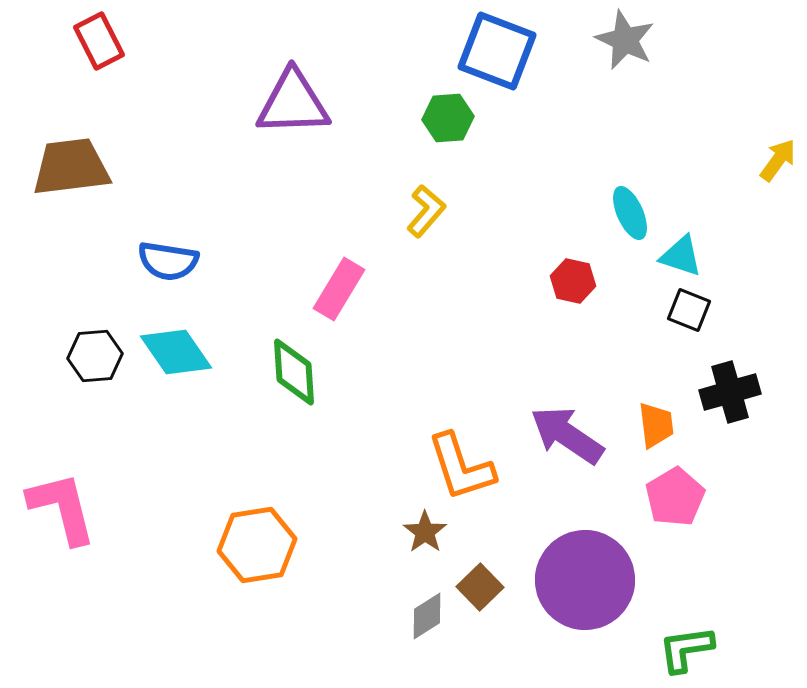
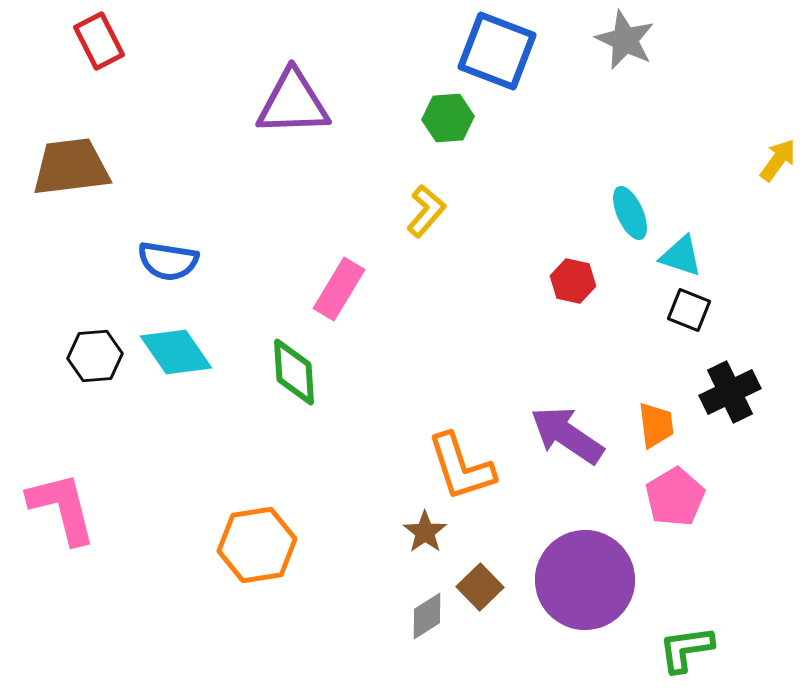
black cross: rotated 10 degrees counterclockwise
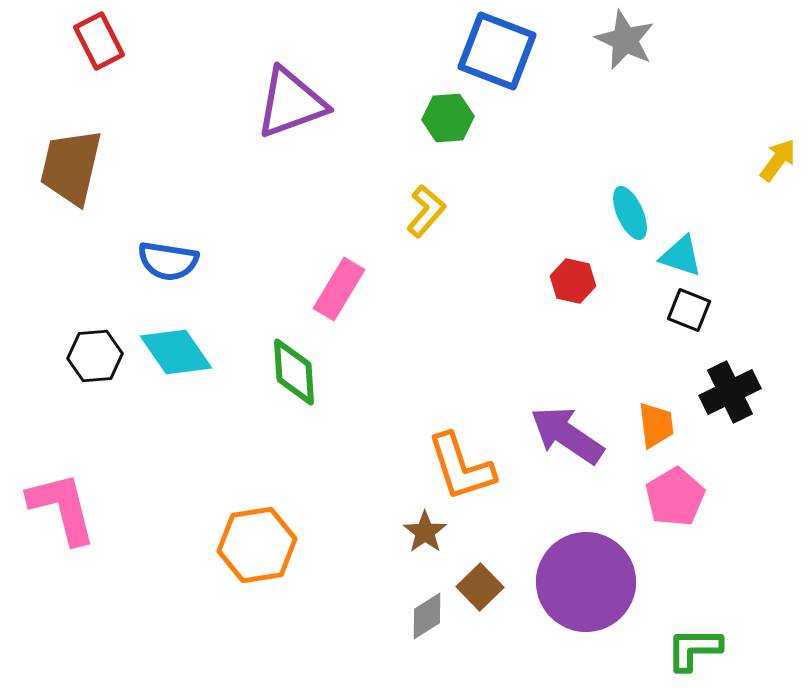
purple triangle: moved 2 px left; rotated 18 degrees counterclockwise
brown trapezoid: rotated 70 degrees counterclockwise
purple circle: moved 1 px right, 2 px down
green L-shape: moved 8 px right; rotated 8 degrees clockwise
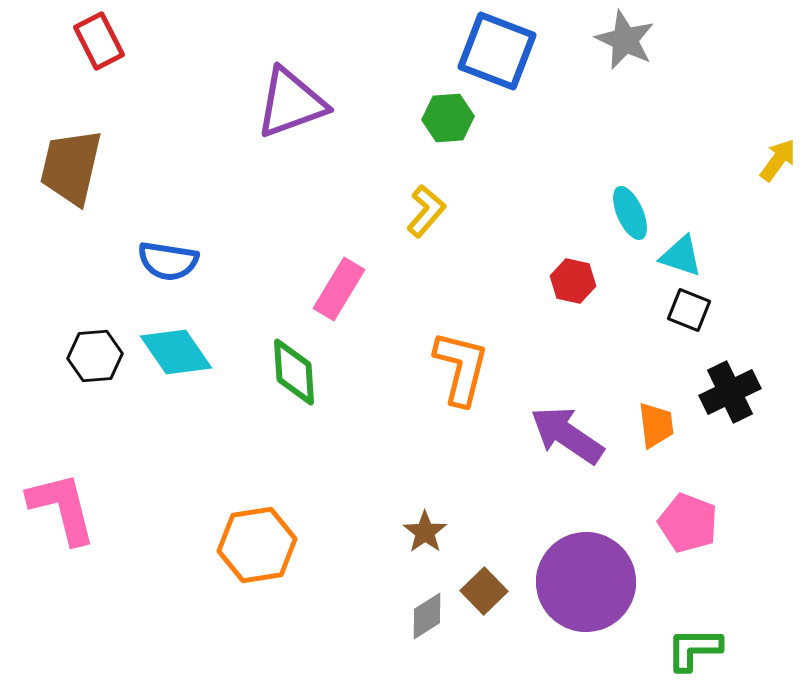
orange L-shape: moved 99 px up; rotated 148 degrees counterclockwise
pink pentagon: moved 13 px right, 26 px down; rotated 20 degrees counterclockwise
brown square: moved 4 px right, 4 px down
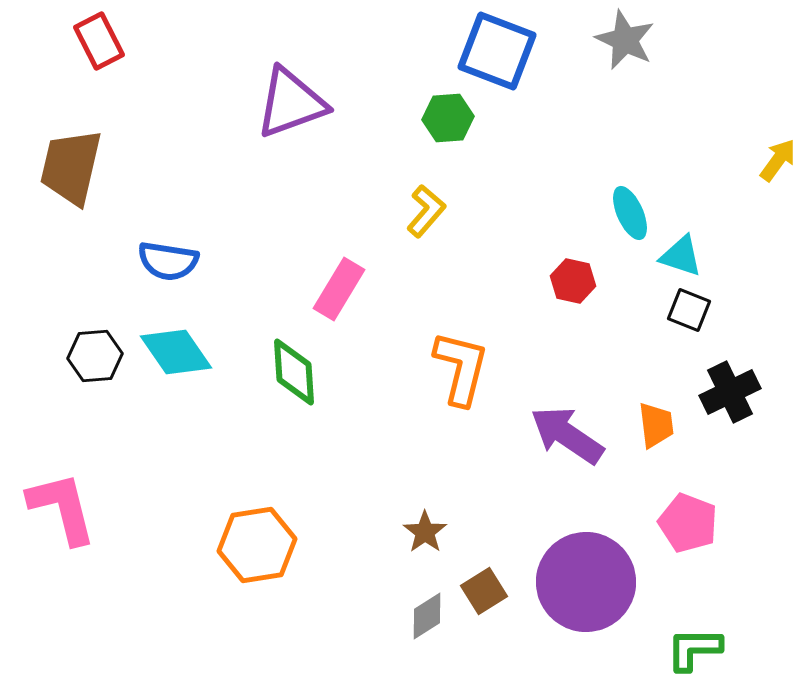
brown square: rotated 12 degrees clockwise
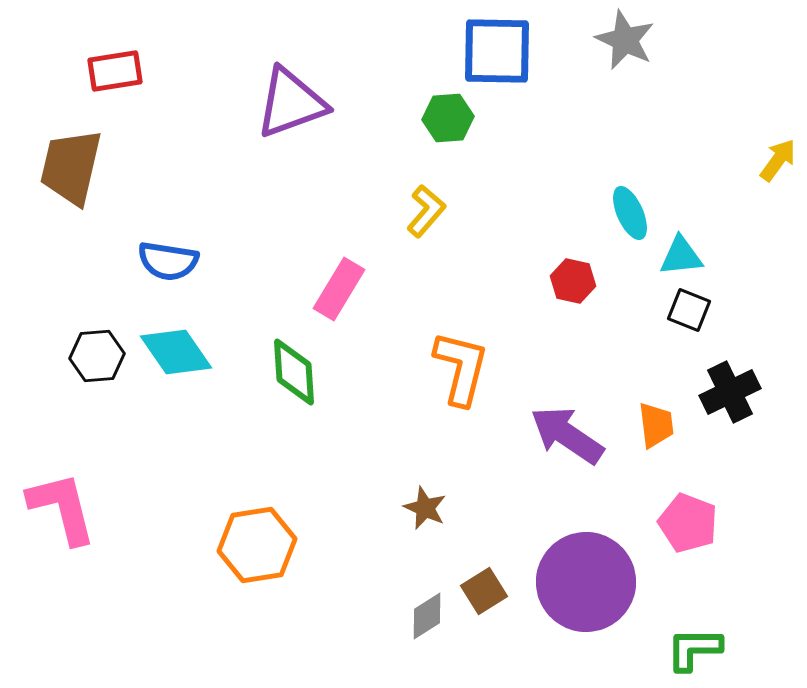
red rectangle: moved 16 px right, 30 px down; rotated 72 degrees counterclockwise
blue square: rotated 20 degrees counterclockwise
cyan triangle: rotated 24 degrees counterclockwise
black hexagon: moved 2 px right
brown star: moved 24 px up; rotated 12 degrees counterclockwise
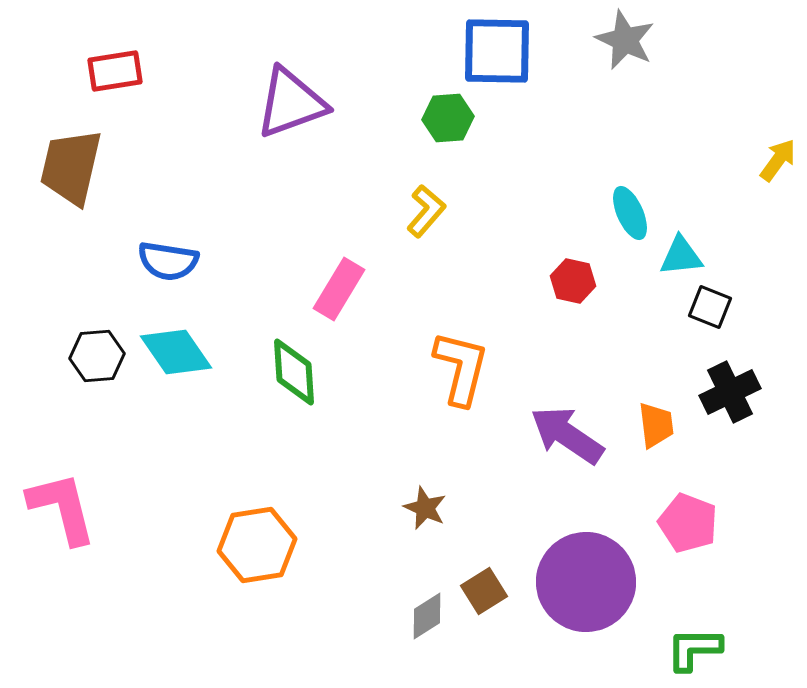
black square: moved 21 px right, 3 px up
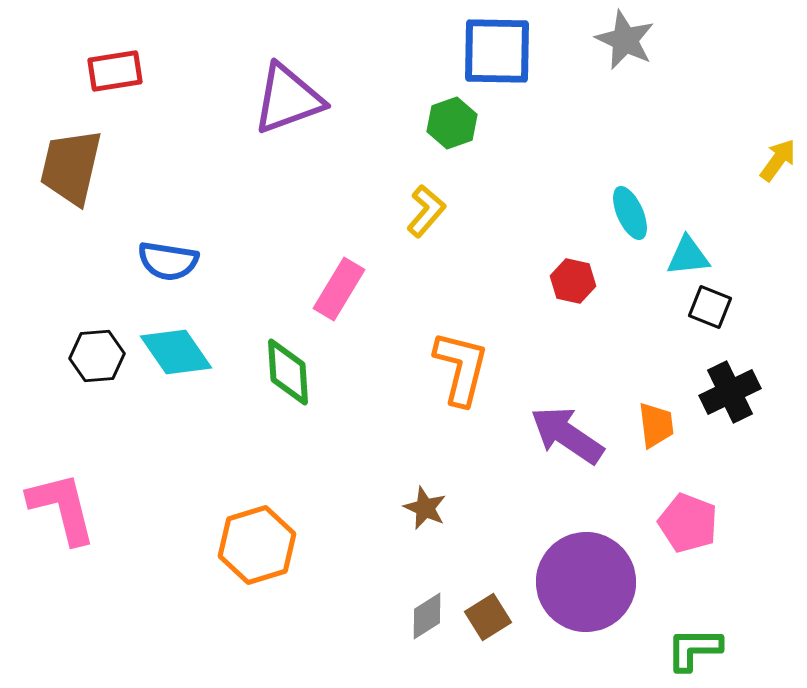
purple triangle: moved 3 px left, 4 px up
green hexagon: moved 4 px right, 5 px down; rotated 15 degrees counterclockwise
cyan triangle: moved 7 px right
green diamond: moved 6 px left
orange hexagon: rotated 8 degrees counterclockwise
brown square: moved 4 px right, 26 px down
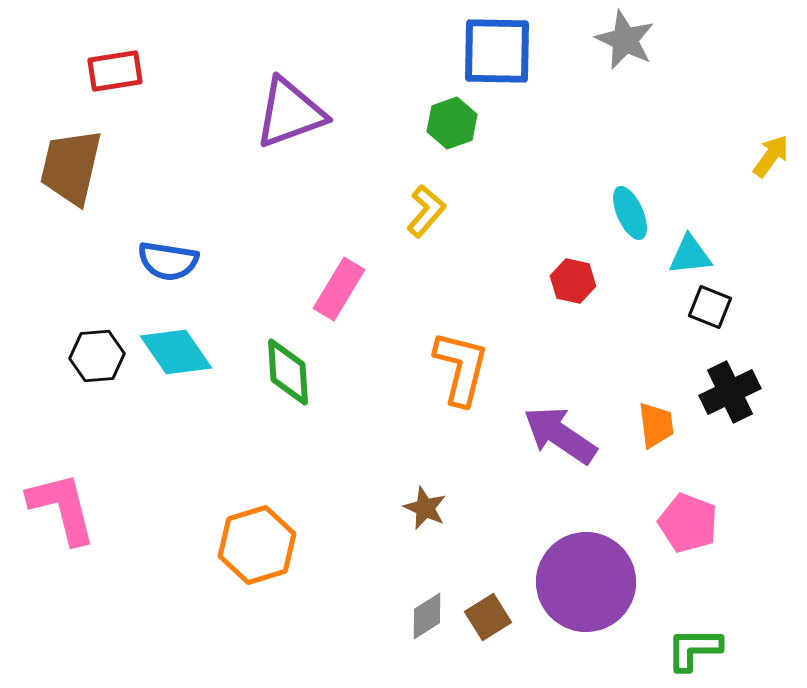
purple triangle: moved 2 px right, 14 px down
yellow arrow: moved 7 px left, 4 px up
cyan triangle: moved 2 px right, 1 px up
purple arrow: moved 7 px left
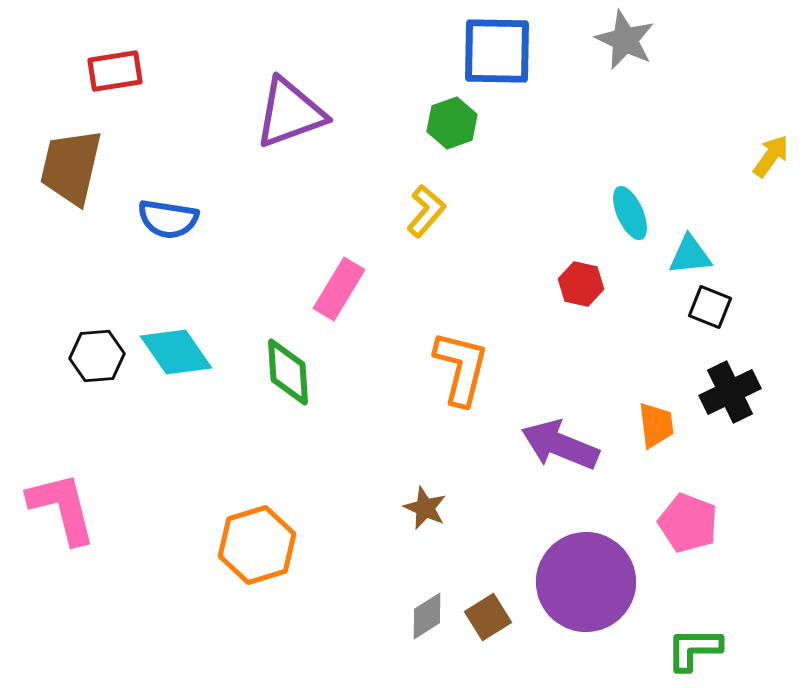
blue semicircle: moved 42 px up
red hexagon: moved 8 px right, 3 px down
purple arrow: moved 10 px down; rotated 12 degrees counterclockwise
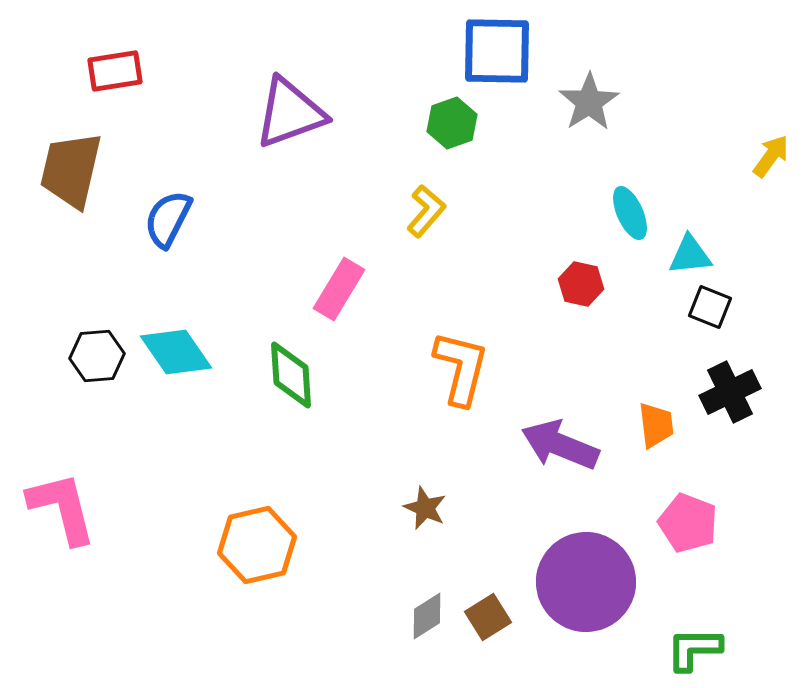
gray star: moved 36 px left, 62 px down; rotated 14 degrees clockwise
brown trapezoid: moved 3 px down
blue semicircle: rotated 108 degrees clockwise
green diamond: moved 3 px right, 3 px down
orange hexagon: rotated 4 degrees clockwise
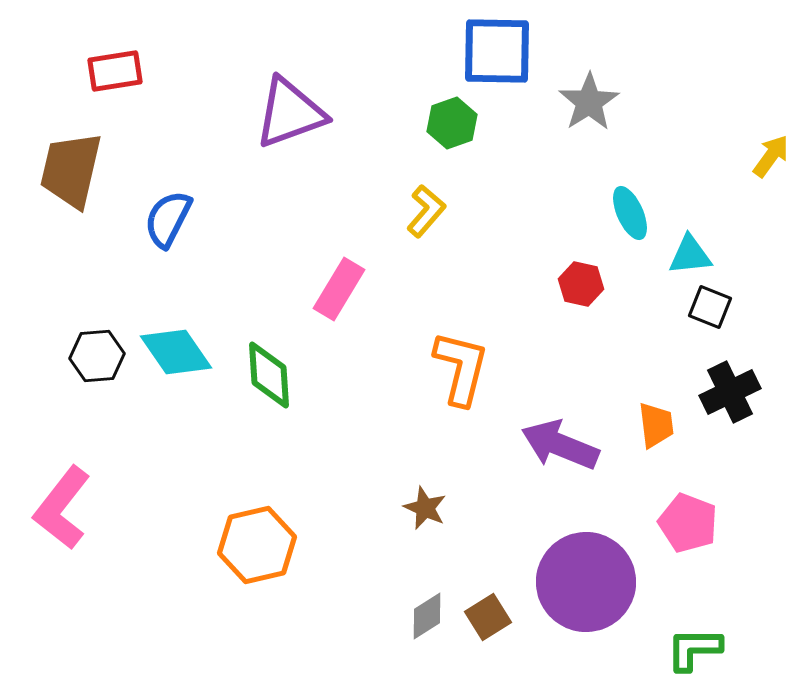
green diamond: moved 22 px left
pink L-shape: rotated 128 degrees counterclockwise
